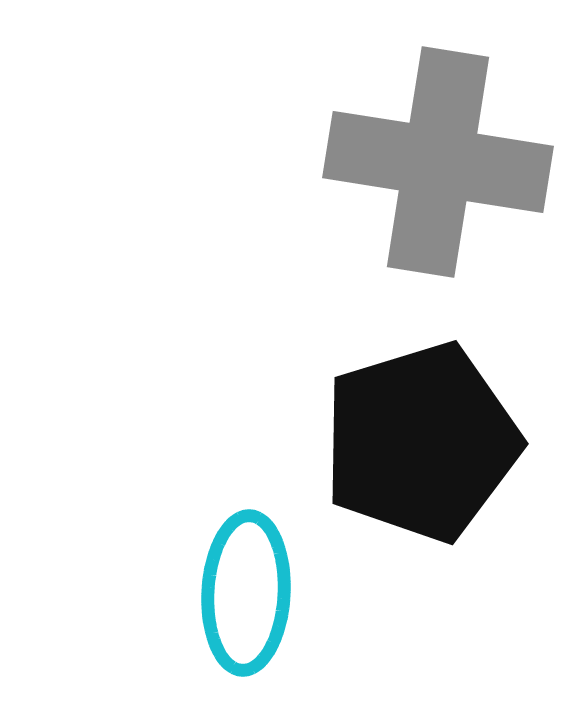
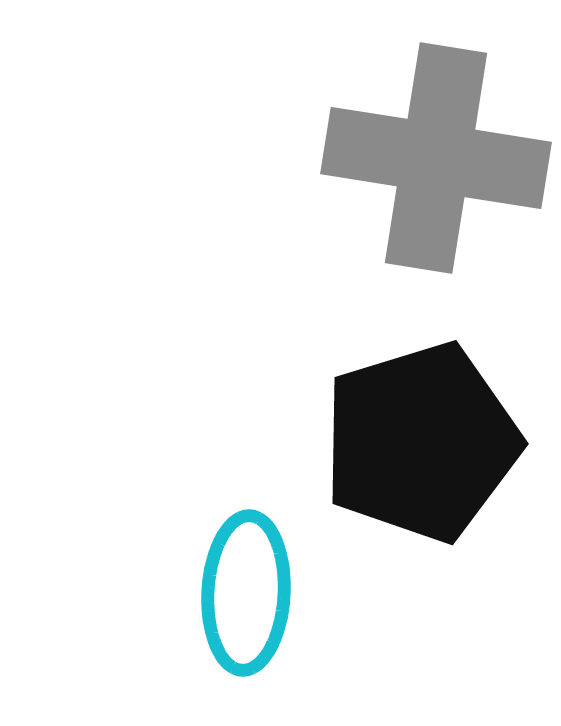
gray cross: moved 2 px left, 4 px up
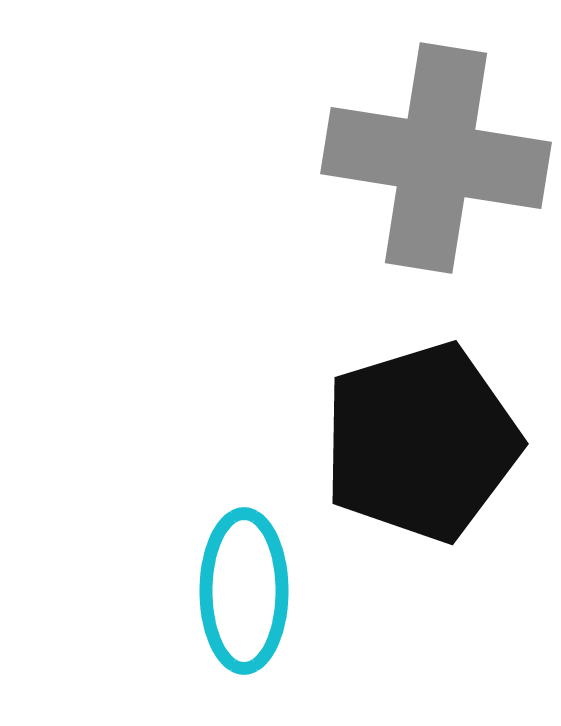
cyan ellipse: moved 2 px left, 2 px up; rotated 3 degrees counterclockwise
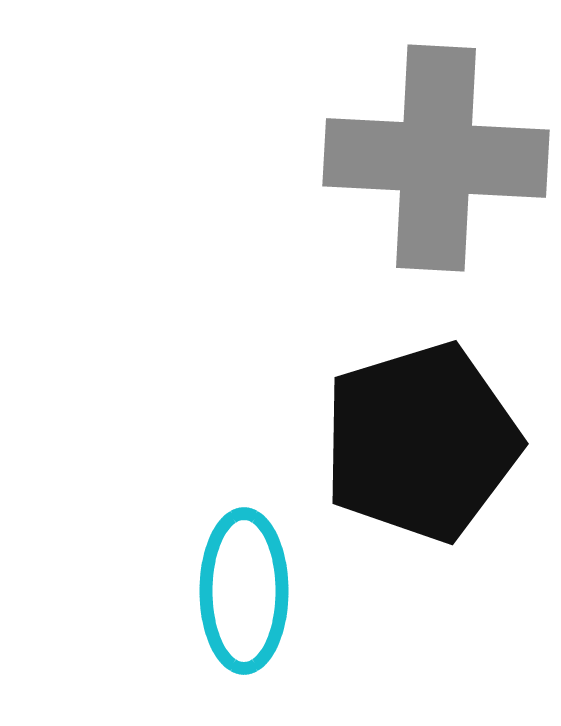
gray cross: rotated 6 degrees counterclockwise
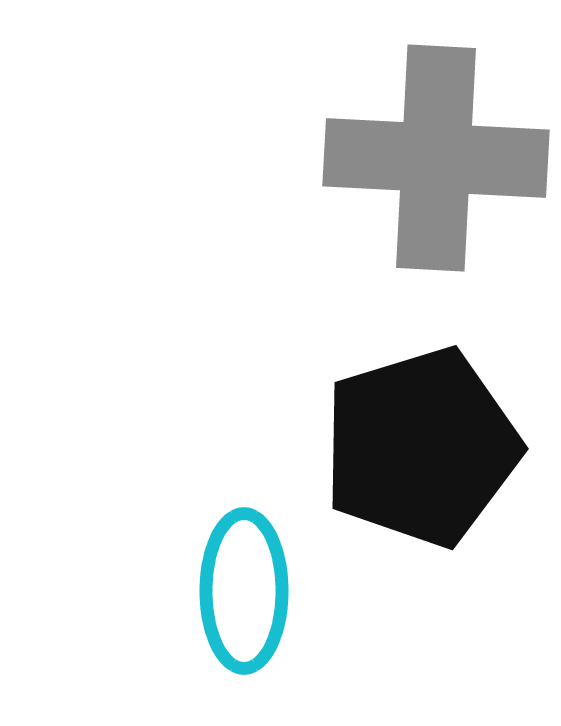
black pentagon: moved 5 px down
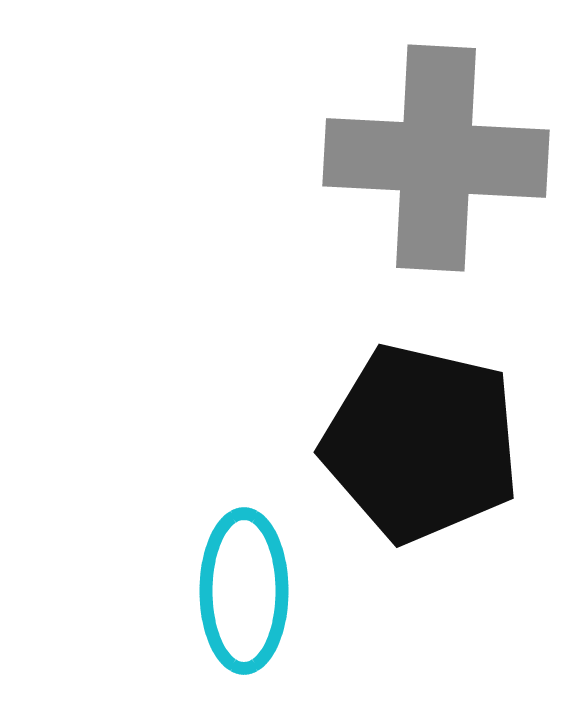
black pentagon: moved 4 px up; rotated 30 degrees clockwise
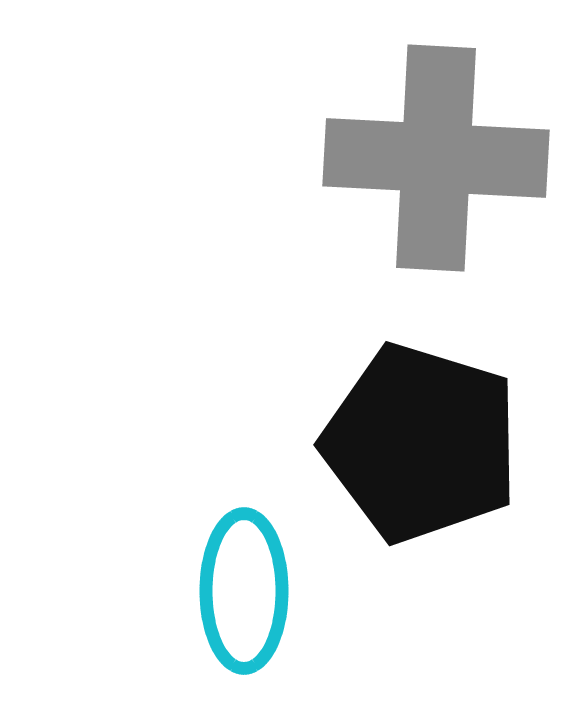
black pentagon: rotated 4 degrees clockwise
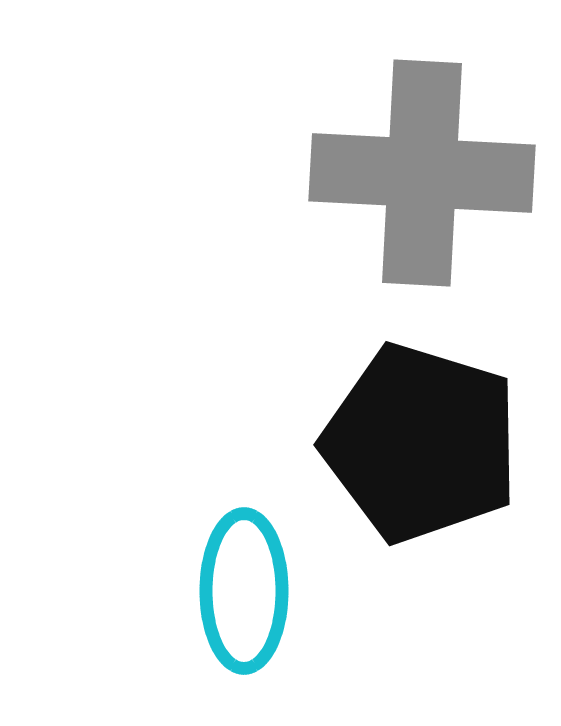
gray cross: moved 14 px left, 15 px down
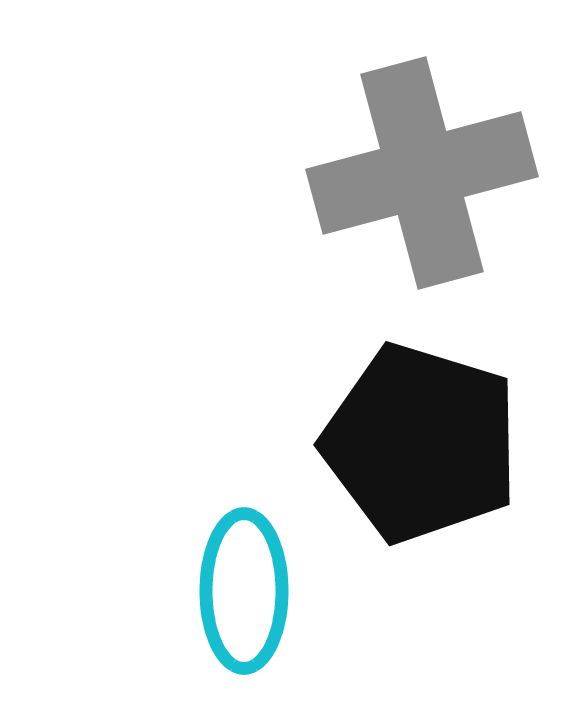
gray cross: rotated 18 degrees counterclockwise
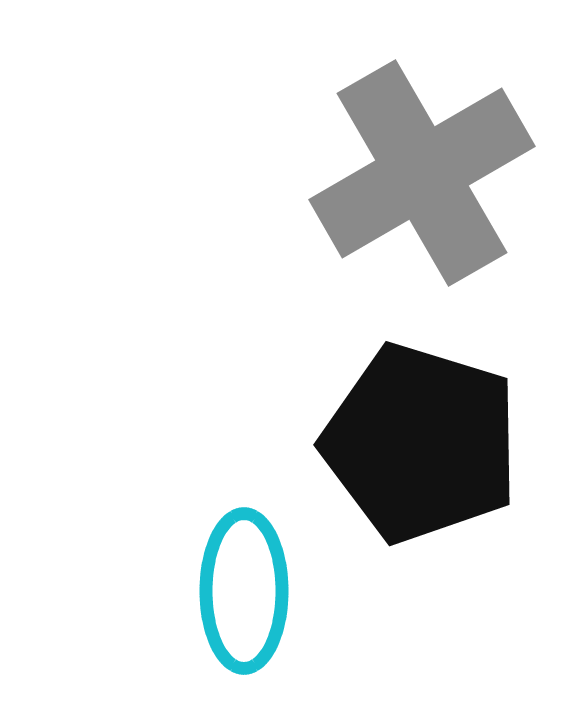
gray cross: rotated 15 degrees counterclockwise
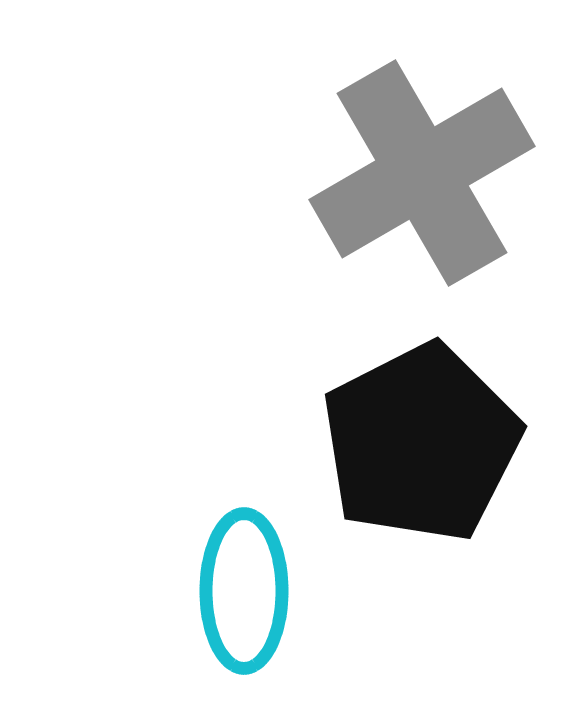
black pentagon: rotated 28 degrees clockwise
